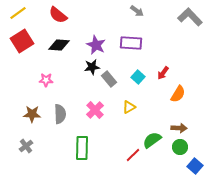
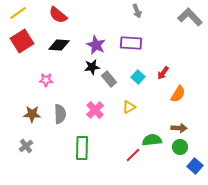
gray arrow: rotated 32 degrees clockwise
green semicircle: rotated 30 degrees clockwise
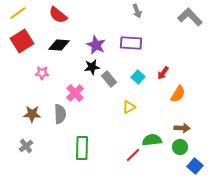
pink star: moved 4 px left, 7 px up
pink cross: moved 20 px left, 17 px up
brown arrow: moved 3 px right
